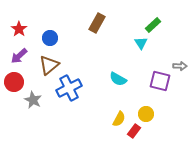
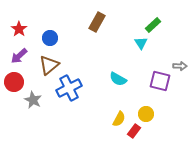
brown rectangle: moved 1 px up
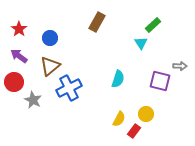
purple arrow: rotated 78 degrees clockwise
brown triangle: moved 1 px right, 1 px down
cyan semicircle: rotated 102 degrees counterclockwise
